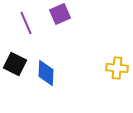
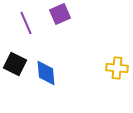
blue diamond: rotated 8 degrees counterclockwise
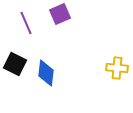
blue diamond: rotated 12 degrees clockwise
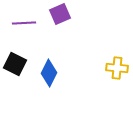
purple line: moved 2 px left; rotated 70 degrees counterclockwise
blue diamond: moved 3 px right; rotated 20 degrees clockwise
